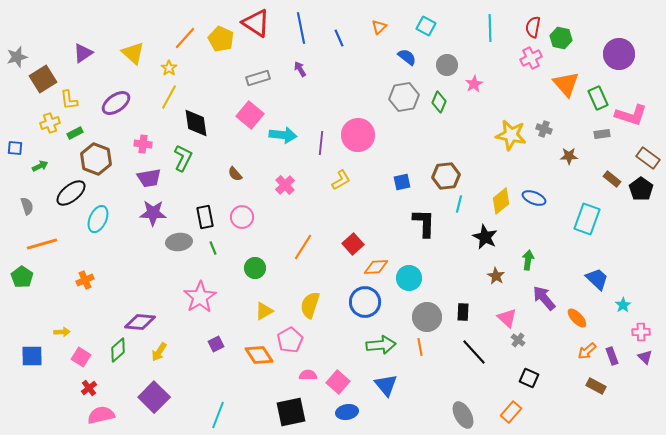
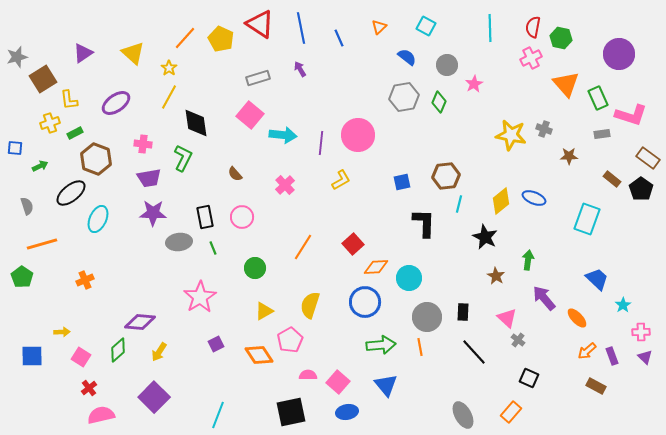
red triangle at (256, 23): moved 4 px right, 1 px down
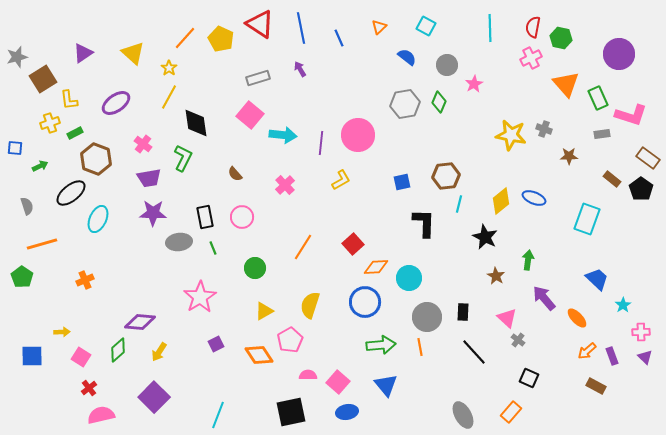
gray hexagon at (404, 97): moved 1 px right, 7 px down
pink cross at (143, 144): rotated 30 degrees clockwise
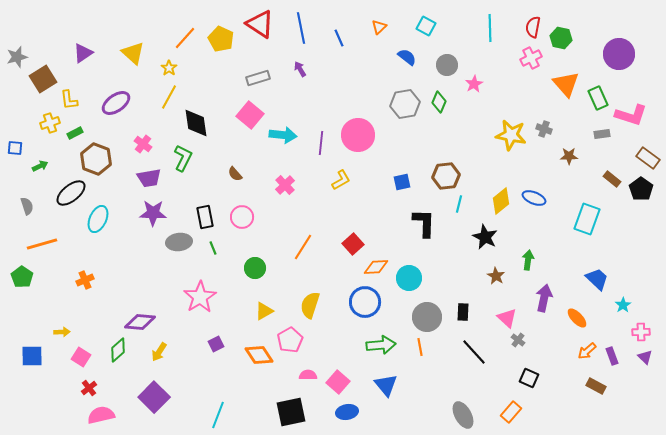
purple arrow at (544, 298): rotated 52 degrees clockwise
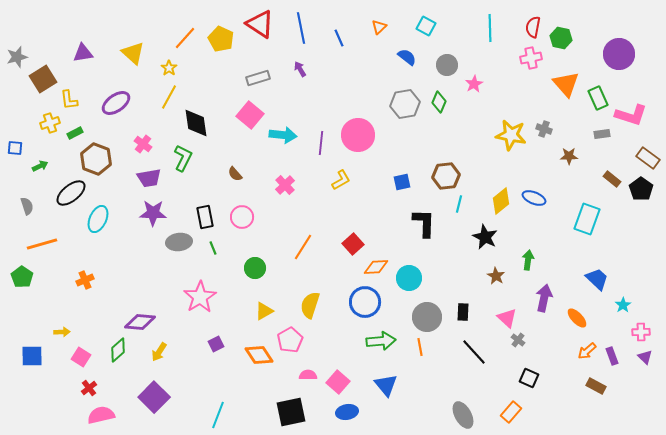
purple triangle at (83, 53): rotated 25 degrees clockwise
pink cross at (531, 58): rotated 15 degrees clockwise
green arrow at (381, 345): moved 4 px up
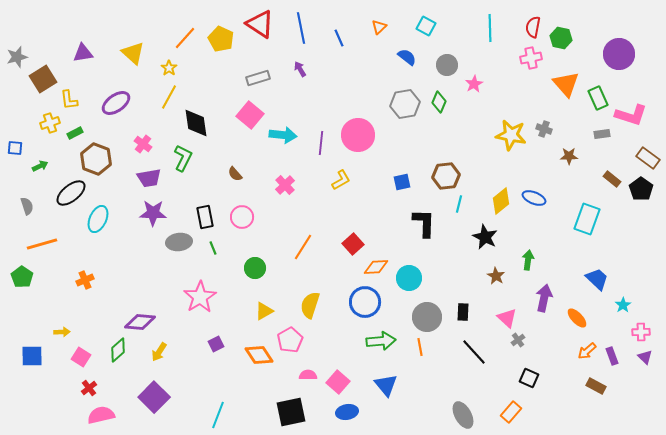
gray cross at (518, 340): rotated 16 degrees clockwise
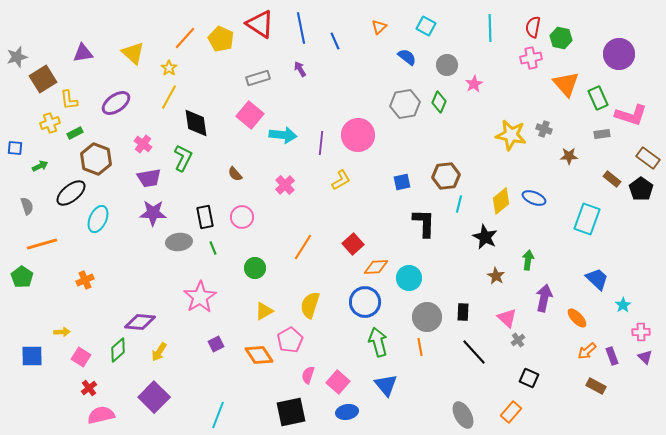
blue line at (339, 38): moved 4 px left, 3 px down
green arrow at (381, 341): moved 3 px left, 1 px down; rotated 100 degrees counterclockwise
pink semicircle at (308, 375): rotated 72 degrees counterclockwise
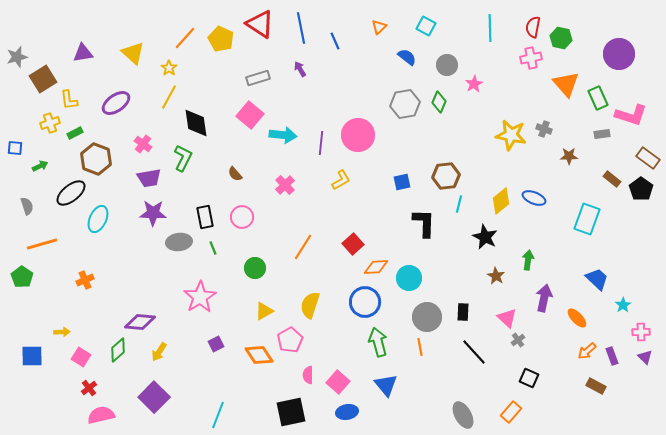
pink semicircle at (308, 375): rotated 18 degrees counterclockwise
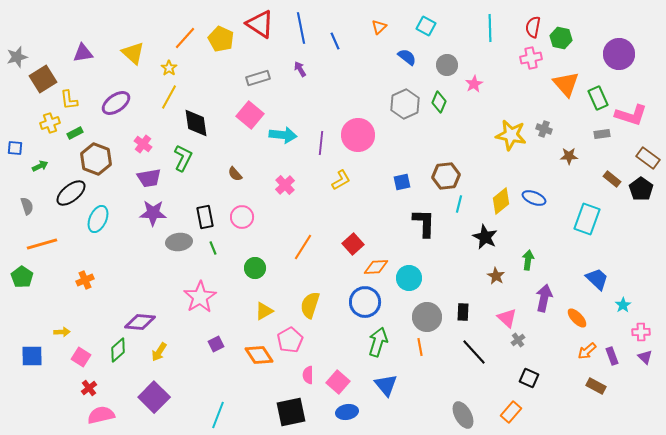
gray hexagon at (405, 104): rotated 16 degrees counterclockwise
green arrow at (378, 342): rotated 32 degrees clockwise
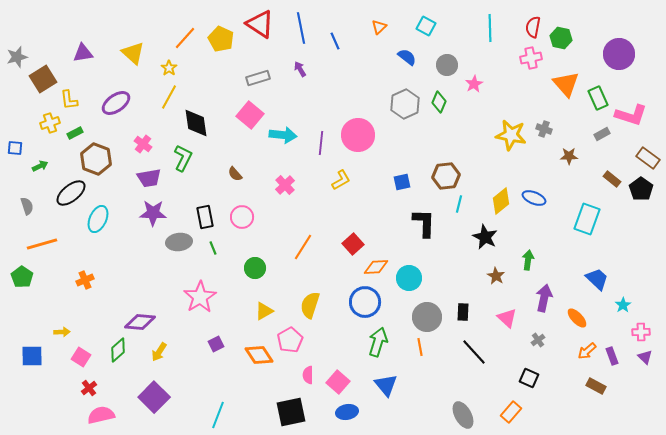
gray rectangle at (602, 134): rotated 21 degrees counterclockwise
gray cross at (518, 340): moved 20 px right
